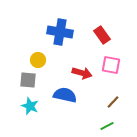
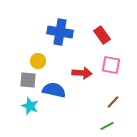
yellow circle: moved 1 px down
red arrow: rotated 12 degrees counterclockwise
blue semicircle: moved 11 px left, 5 px up
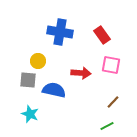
red arrow: moved 1 px left
cyan star: moved 8 px down
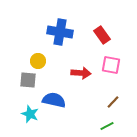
blue semicircle: moved 10 px down
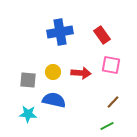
blue cross: rotated 20 degrees counterclockwise
yellow circle: moved 15 px right, 11 px down
cyan star: moved 2 px left; rotated 18 degrees counterclockwise
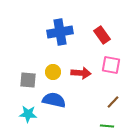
green line: rotated 32 degrees clockwise
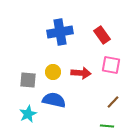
cyan star: rotated 30 degrees counterclockwise
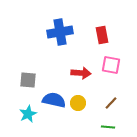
red rectangle: rotated 24 degrees clockwise
yellow circle: moved 25 px right, 31 px down
brown line: moved 2 px left, 1 px down
green line: moved 1 px right, 1 px down
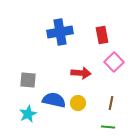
pink square: moved 3 px right, 3 px up; rotated 36 degrees clockwise
brown line: rotated 32 degrees counterclockwise
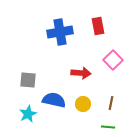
red rectangle: moved 4 px left, 9 px up
pink square: moved 1 px left, 2 px up
yellow circle: moved 5 px right, 1 px down
